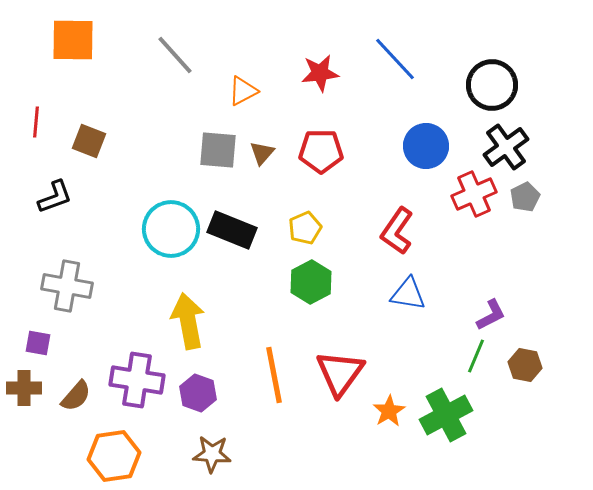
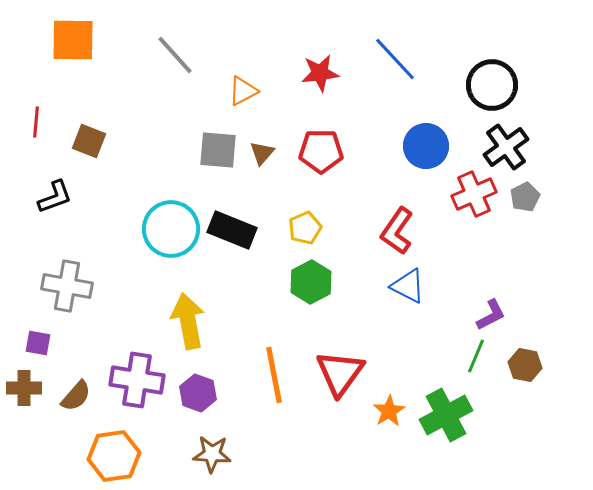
blue triangle: moved 8 px up; rotated 18 degrees clockwise
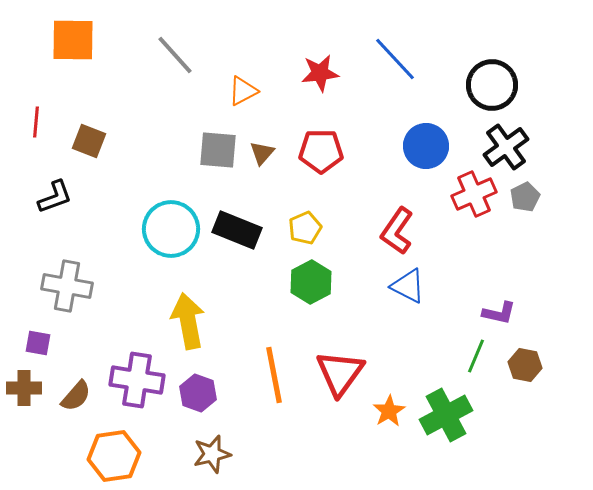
black rectangle: moved 5 px right
purple L-shape: moved 8 px right, 2 px up; rotated 40 degrees clockwise
brown star: rotated 18 degrees counterclockwise
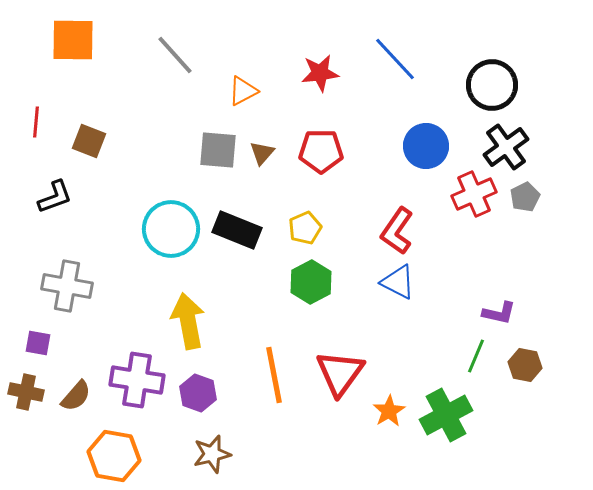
blue triangle: moved 10 px left, 4 px up
brown cross: moved 2 px right, 4 px down; rotated 12 degrees clockwise
orange hexagon: rotated 18 degrees clockwise
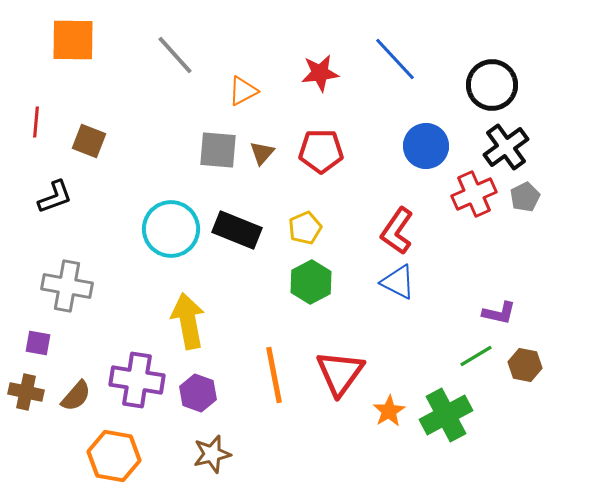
green line: rotated 36 degrees clockwise
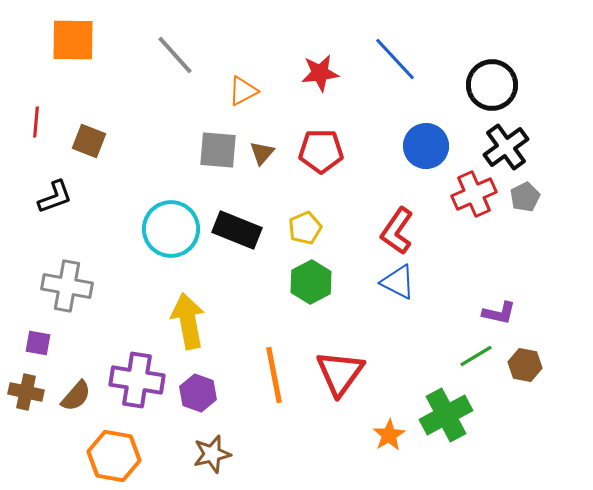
orange star: moved 24 px down
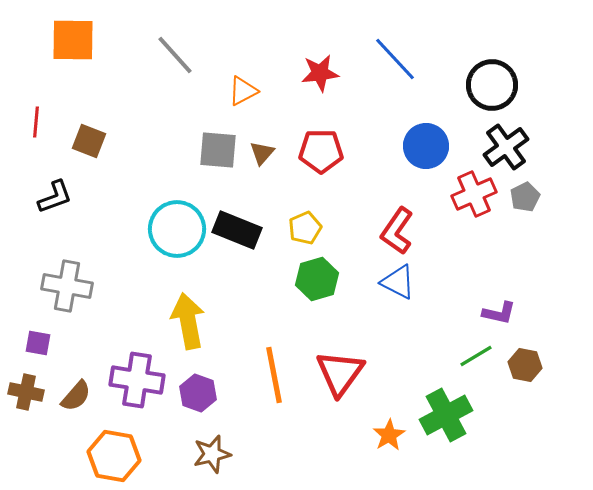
cyan circle: moved 6 px right
green hexagon: moved 6 px right, 3 px up; rotated 12 degrees clockwise
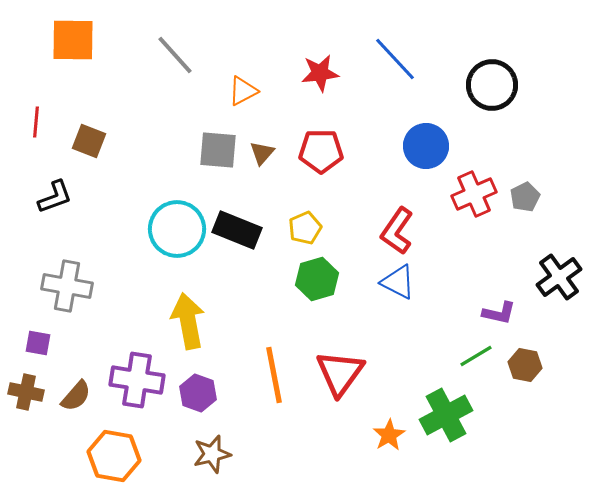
black cross: moved 53 px right, 130 px down
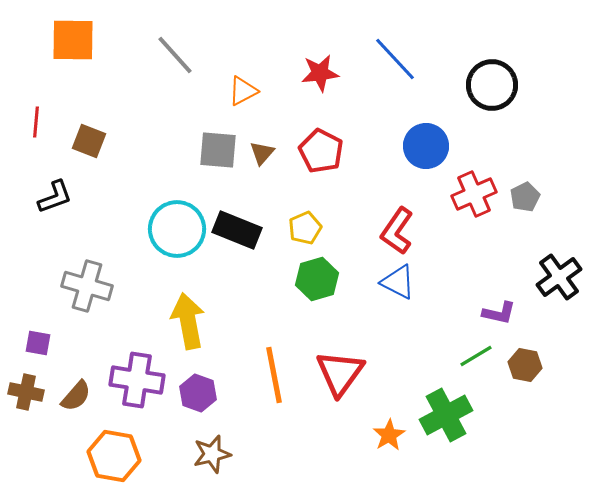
red pentagon: rotated 27 degrees clockwise
gray cross: moved 20 px right; rotated 6 degrees clockwise
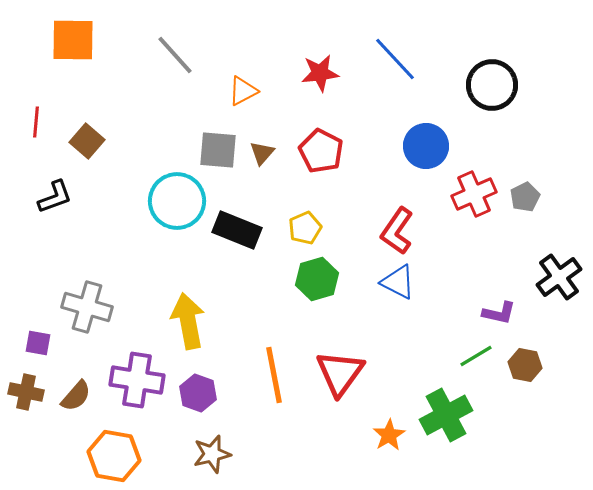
brown square: moved 2 px left; rotated 20 degrees clockwise
cyan circle: moved 28 px up
gray cross: moved 21 px down
